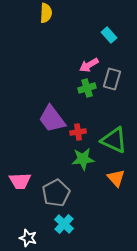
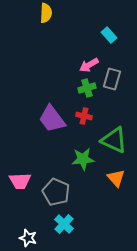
red cross: moved 6 px right, 16 px up; rotated 21 degrees clockwise
gray pentagon: moved 1 px up; rotated 20 degrees counterclockwise
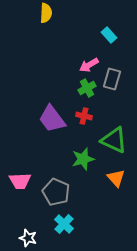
green cross: rotated 12 degrees counterclockwise
green star: rotated 10 degrees counterclockwise
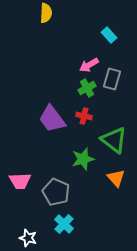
green triangle: rotated 12 degrees clockwise
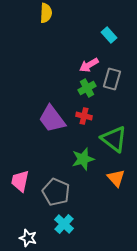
green triangle: moved 1 px up
pink trapezoid: rotated 105 degrees clockwise
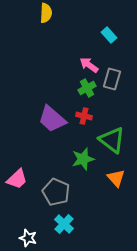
pink arrow: rotated 66 degrees clockwise
purple trapezoid: rotated 12 degrees counterclockwise
green triangle: moved 2 px left, 1 px down
pink trapezoid: moved 3 px left, 2 px up; rotated 145 degrees counterclockwise
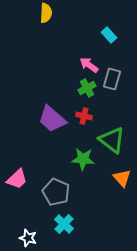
green star: rotated 20 degrees clockwise
orange triangle: moved 6 px right
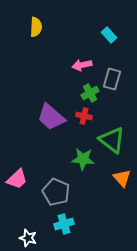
yellow semicircle: moved 10 px left, 14 px down
pink arrow: moved 7 px left; rotated 48 degrees counterclockwise
green cross: moved 3 px right, 5 px down
purple trapezoid: moved 1 px left, 2 px up
cyan cross: rotated 30 degrees clockwise
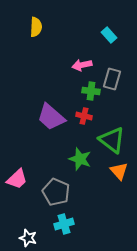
green cross: moved 1 px right, 2 px up; rotated 36 degrees clockwise
green star: moved 3 px left; rotated 15 degrees clockwise
orange triangle: moved 3 px left, 7 px up
